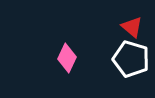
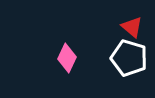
white pentagon: moved 2 px left, 1 px up
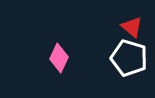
pink diamond: moved 8 px left
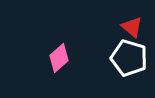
pink diamond: rotated 24 degrees clockwise
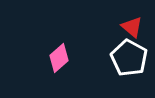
white pentagon: rotated 12 degrees clockwise
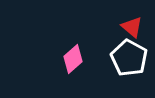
pink diamond: moved 14 px right, 1 px down
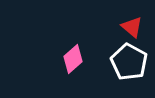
white pentagon: moved 4 px down
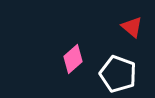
white pentagon: moved 11 px left, 12 px down; rotated 9 degrees counterclockwise
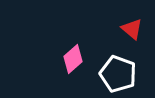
red triangle: moved 2 px down
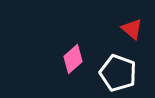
white pentagon: moved 1 px up
